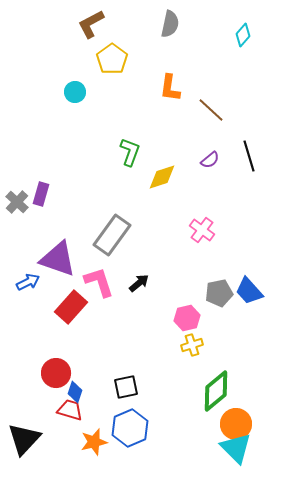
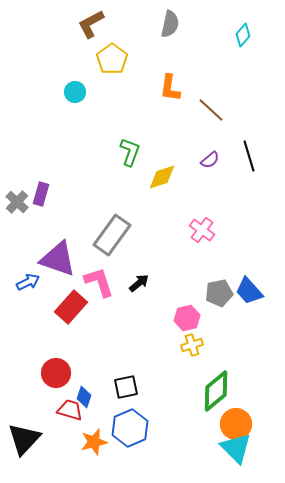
blue diamond: moved 9 px right, 5 px down
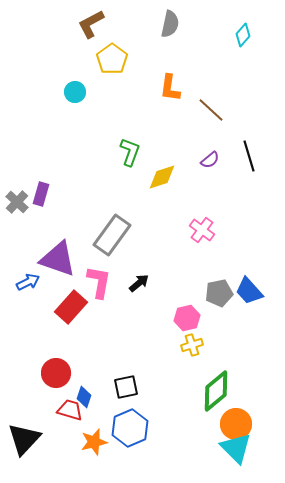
pink L-shape: rotated 28 degrees clockwise
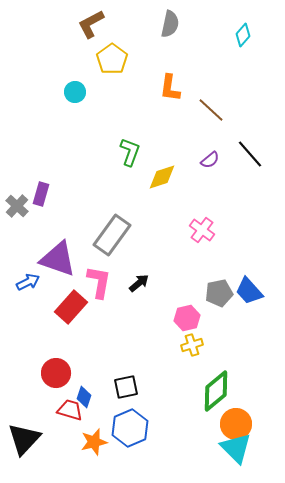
black line: moved 1 px right, 2 px up; rotated 24 degrees counterclockwise
gray cross: moved 4 px down
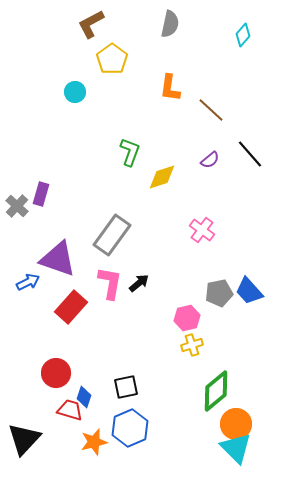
pink L-shape: moved 11 px right, 1 px down
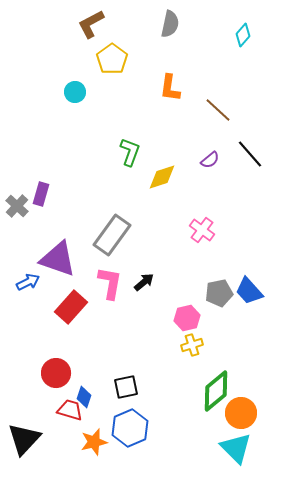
brown line: moved 7 px right
black arrow: moved 5 px right, 1 px up
orange circle: moved 5 px right, 11 px up
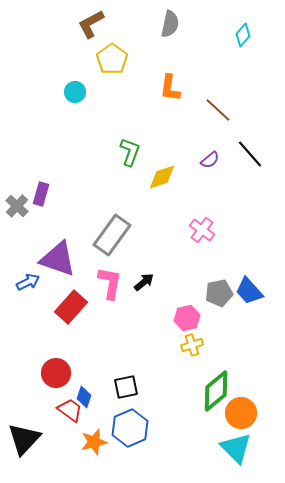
red trapezoid: rotated 20 degrees clockwise
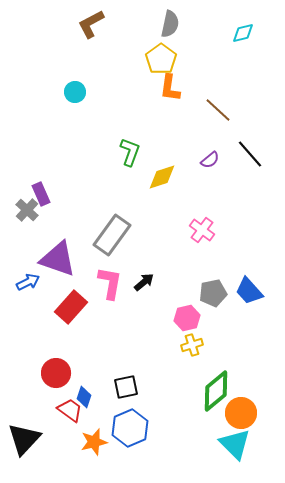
cyan diamond: moved 2 px up; rotated 35 degrees clockwise
yellow pentagon: moved 49 px right
purple rectangle: rotated 40 degrees counterclockwise
gray cross: moved 10 px right, 4 px down
gray pentagon: moved 6 px left
cyan triangle: moved 1 px left, 4 px up
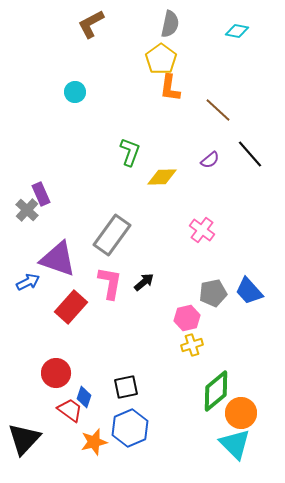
cyan diamond: moved 6 px left, 2 px up; rotated 25 degrees clockwise
yellow diamond: rotated 16 degrees clockwise
